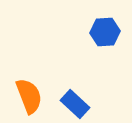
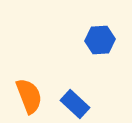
blue hexagon: moved 5 px left, 8 px down
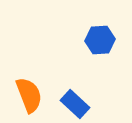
orange semicircle: moved 1 px up
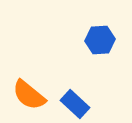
orange semicircle: rotated 150 degrees clockwise
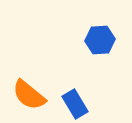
blue rectangle: rotated 16 degrees clockwise
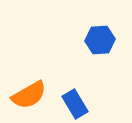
orange semicircle: rotated 69 degrees counterclockwise
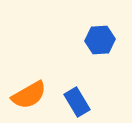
blue rectangle: moved 2 px right, 2 px up
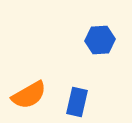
blue rectangle: rotated 44 degrees clockwise
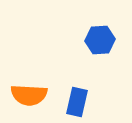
orange semicircle: rotated 33 degrees clockwise
